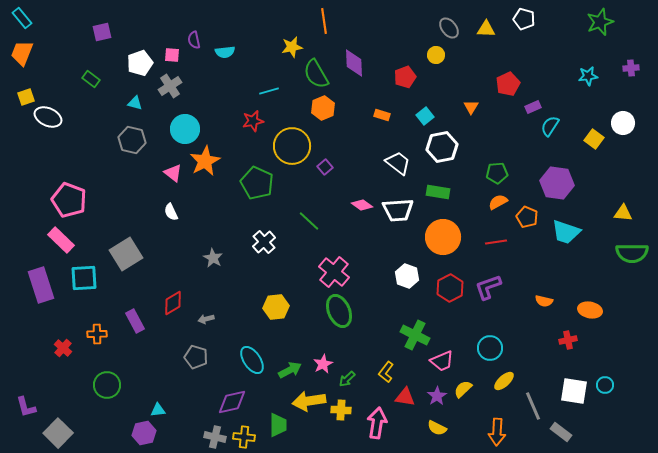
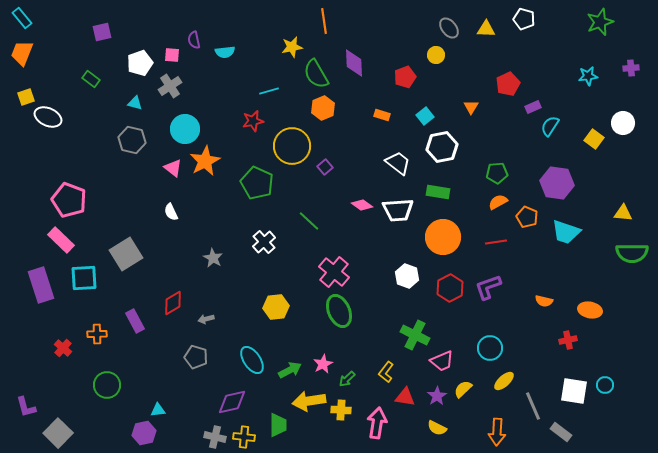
pink triangle at (173, 173): moved 5 px up
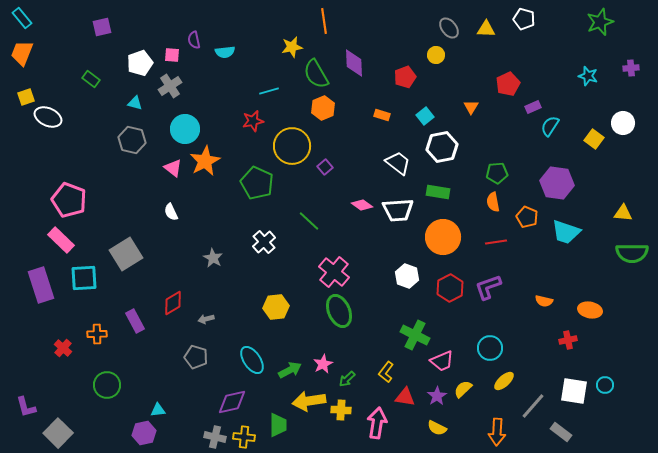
purple square at (102, 32): moved 5 px up
cyan star at (588, 76): rotated 24 degrees clockwise
orange semicircle at (498, 202): moved 5 px left; rotated 72 degrees counterclockwise
gray line at (533, 406): rotated 64 degrees clockwise
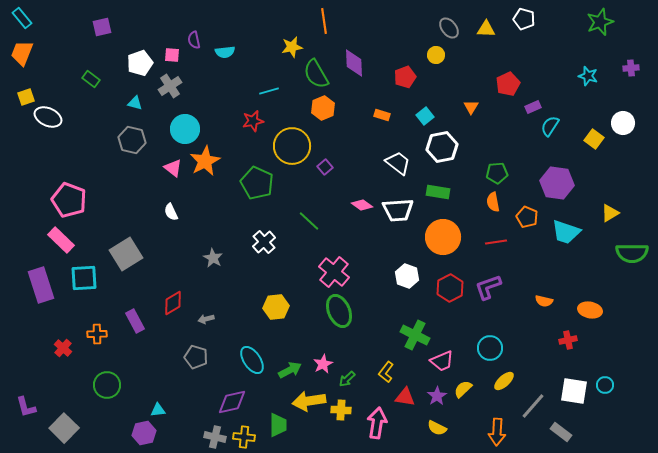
yellow triangle at (623, 213): moved 13 px left; rotated 36 degrees counterclockwise
gray square at (58, 433): moved 6 px right, 5 px up
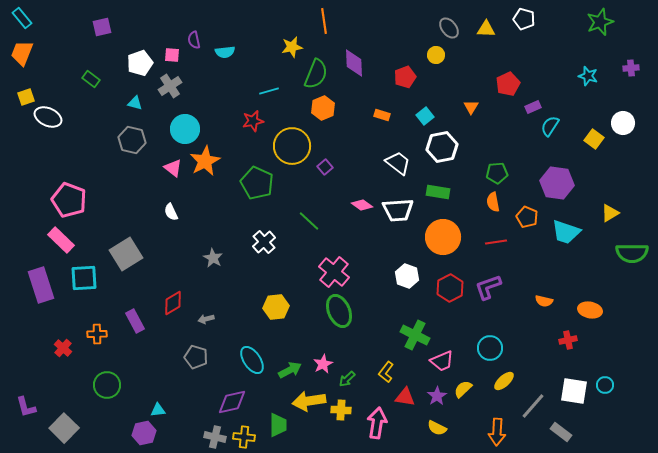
green semicircle at (316, 74): rotated 128 degrees counterclockwise
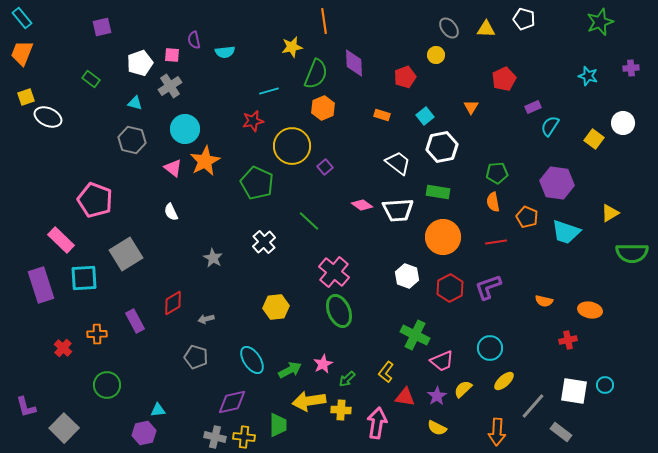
red pentagon at (508, 84): moved 4 px left, 5 px up
pink pentagon at (69, 200): moved 26 px right
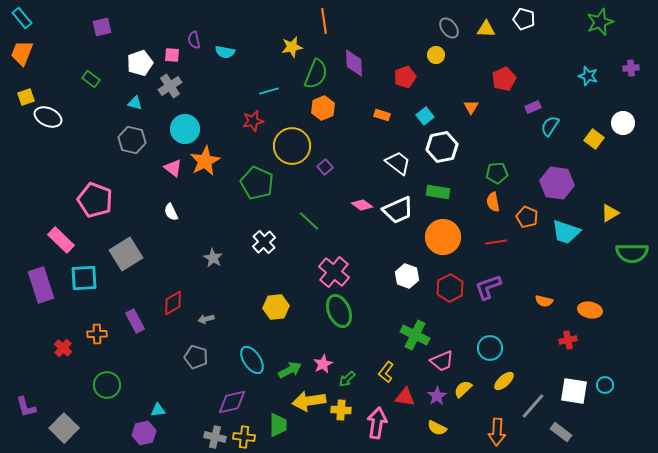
cyan semicircle at (225, 52): rotated 18 degrees clockwise
white trapezoid at (398, 210): rotated 20 degrees counterclockwise
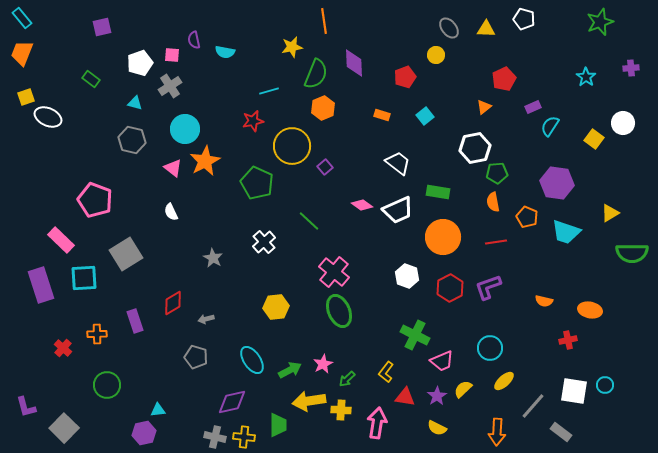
cyan star at (588, 76): moved 2 px left, 1 px down; rotated 18 degrees clockwise
orange triangle at (471, 107): moved 13 px right; rotated 21 degrees clockwise
white hexagon at (442, 147): moved 33 px right, 1 px down
purple rectangle at (135, 321): rotated 10 degrees clockwise
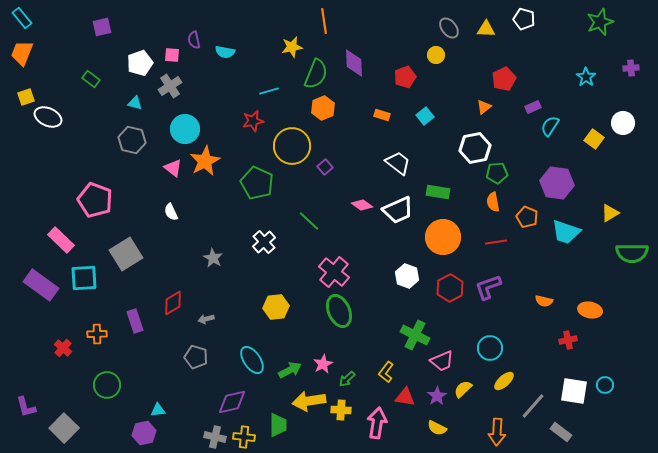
purple rectangle at (41, 285): rotated 36 degrees counterclockwise
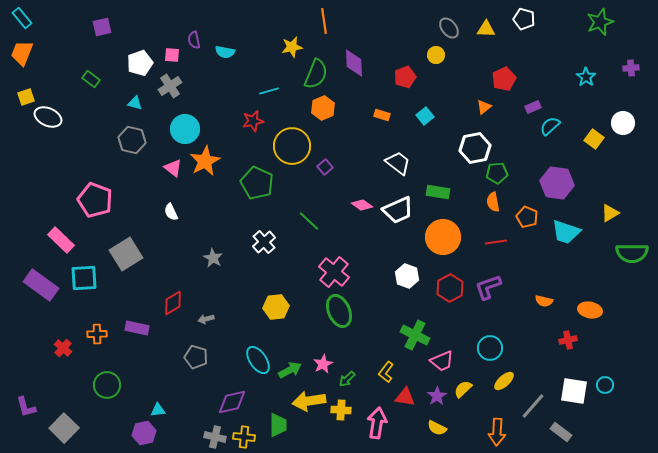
cyan semicircle at (550, 126): rotated 15 degrees clockwise
purple rectangle at (135, 321): moved 2 px right, 7 px down; rotated 60 degrees counterclockwise
cyan ellipse at (252, 360): moved 6 px right
